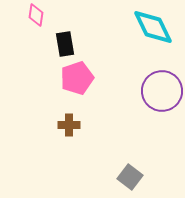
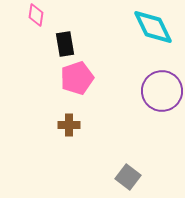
gray square: moved 2 px left
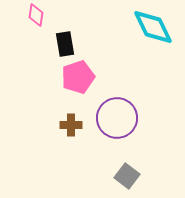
pink pentagon: moved 1 px right, 1 px up
purple circle: moved 45 px left, 27 px down
brown cross: moved 2 px right
gray square: moved 1 px left, 1 px up
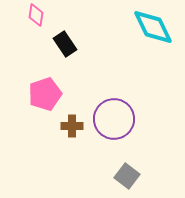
black rectangle: rotated 25 degrees counterclockwise
pink pentagon: moved 33 px left, 17 px down
purple circle: moved 3 px left, 1 px down
brown cross: moved 1 px right, 1 px down
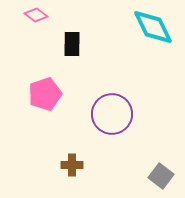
pink diamond: rotated 60 degrees counterclockwise
black rectangle: moved 7 px right; rotated 35 degrees clockwise
purple circle: moved 2 px left, 5 px up
brown cross: moved 39 px down
gray square: moved 34 px right
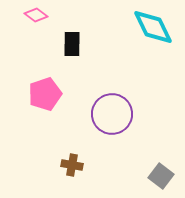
brown cross: rotated 10 degrees clockwise
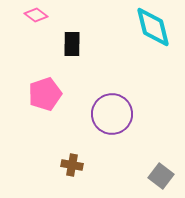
cyan diamond: rotated 12 degrees clockwise
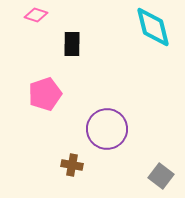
pink diamond: rotated 20 degrees counterclockwise
purple circle: moved 5 px left, 15 px down
